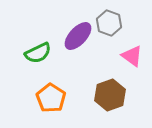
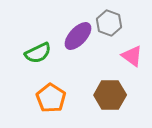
brown hexagon: rotated 20 degrees clockwise
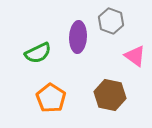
gray hexagon: moved 2 px right, 2 px up
purple ellipse: moved 1 px down; rotated 40 degrees counterclockwise
pink triangle: moved 3 px right
brown hexagon: rotated 12 degrees clockwise
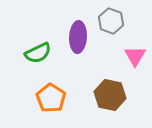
pink triangle: rotated 25 degrees clockwise
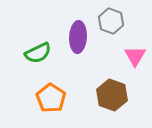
brown hexagon: moved 2 px right; rotated 8 degrees clockwise
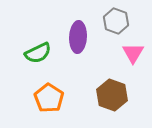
gray hexagon: moved 5 px right
pink triangle: moved 2 px left, 3 px up
orange pentagon: moved 2 px left
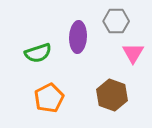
gray hexagon: rotated 20 degrees counterclockwise
green semicircle: rotated 8 degrees clockwise
orange pentagon: rotated 12 degrees clockwise
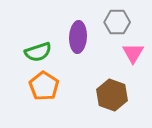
gray hexagon: moved 1 px right, 1 px down
green semicircle: moved 1 px up
orange pentagon: moved 5 px left, 12 px up; rotated 12 degrees counterclockwise
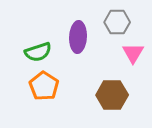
brown hexagon: rotated 20 degrees counterclockwise
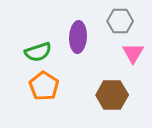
gray hexagon: moved 3 px right, 1 px up
